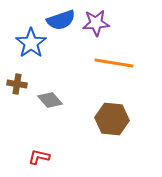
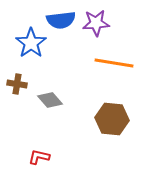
blue semicircle: rotated 12 degrees clockwise
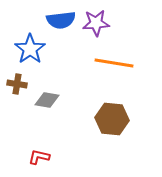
blue star: moved 1 px left, 6 px down
gray diamond: moved 3 px left; rotated 40 degrees counterclockwise
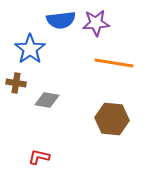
brown cross: moved 1 px left, 1 px up
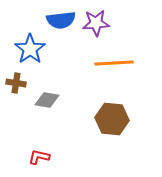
orange line: rotated 12 degrees counterclockwise
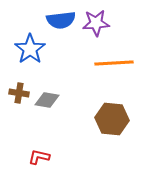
brown cross: moved 3 px right, 10 px down
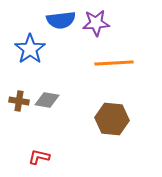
brown cross: moved 8 px down
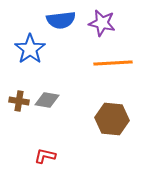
purple star: moved 6 px right; rotated 16 degrees clockwise
orange line: moved 1 px left
red L-shape: moved 6 px right, 1 px up
